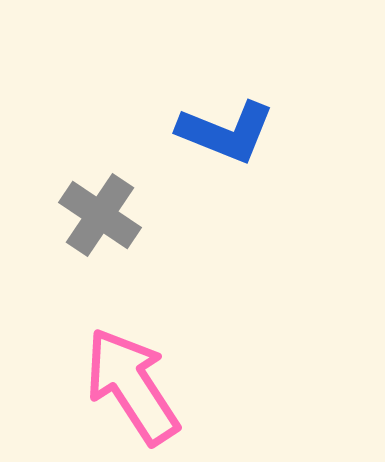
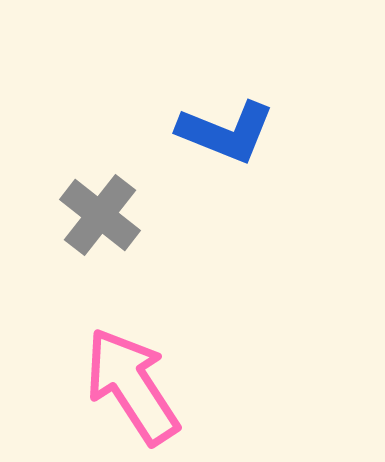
gray cross: rotated 4 degrees clockwise
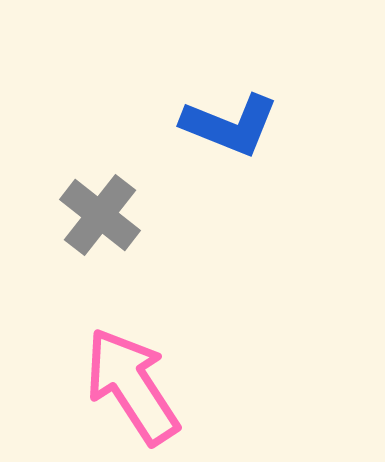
blue L-shape: moved 4 px right, 7 px up
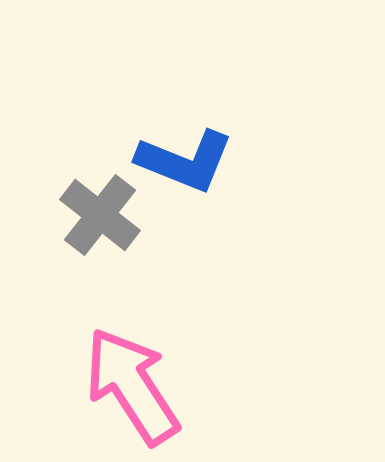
blue L-shape: moved 45 px left, 36 px down
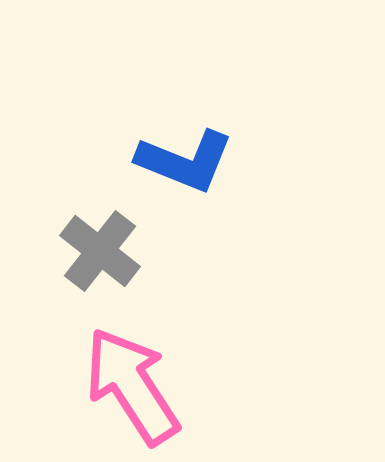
gray cross: moved 36 px down
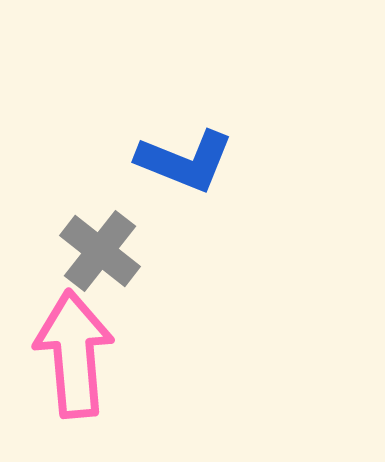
pink arrow: moved 58 px left, 32 px up; rotated 28 degrees clockwise
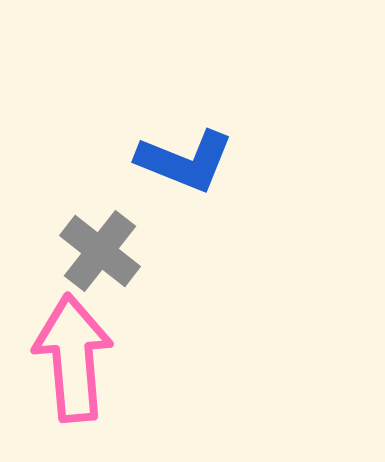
pink arrow: moved 1 px left, 4 px down
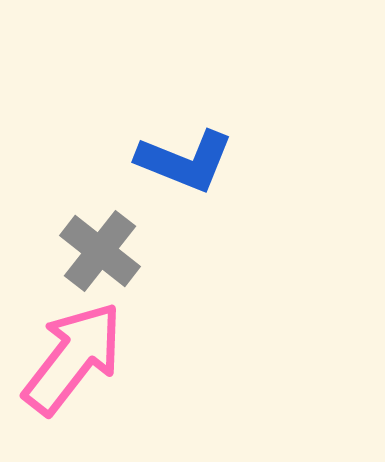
pink arrow: rotated 43 degrees clockwise
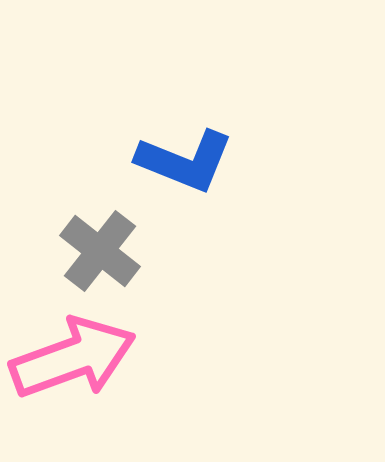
pink arrow: rotated 32 degrees clockwise
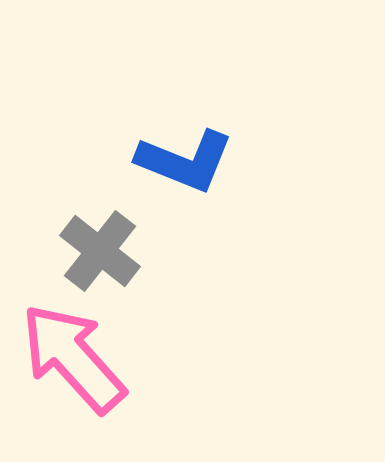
pink arrow: rotated 112 degrees counterclockwise
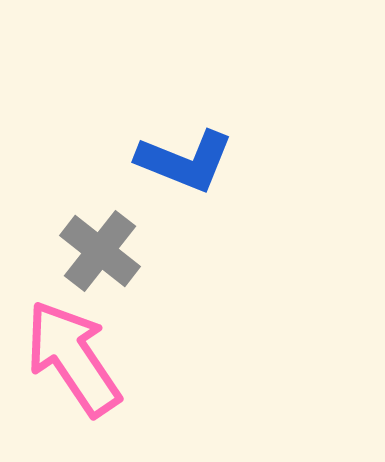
pink arrow: rotated 8 degrees clockwise
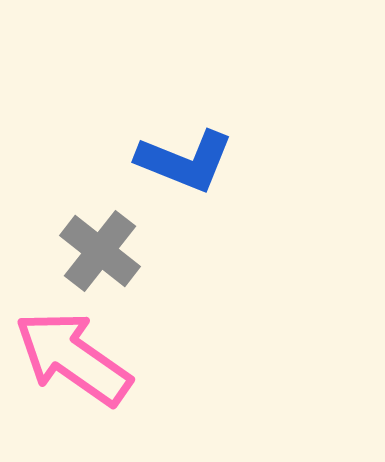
pink arrow: rotated 21 degrees counterclockwise
